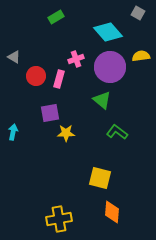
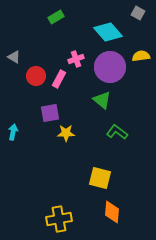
pink rectangle: rotated 12 degrees clockwise
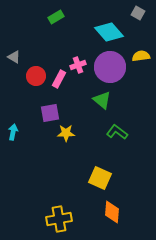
cyan diamond: moved 1 px right
pink cross: moved 2 px right, 6 px down
yellow square: rotated 10 degrees clockwise
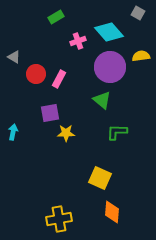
pink cross: moved 24 px up
red circle: moved 2 px up
green L-shape: rotated 35 degrees counterclockwise
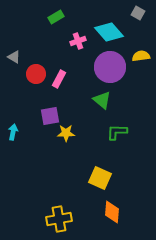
purple square: moved 3 px down
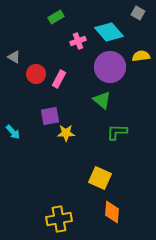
cyan arrow: rotated 126 degrees clockwise
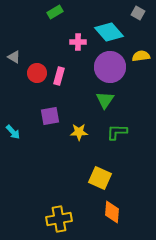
green rectangle: moved 1 px left, 5 px up
pink cross: moved 1 px down; rotated 21 degrees clockwise
red circle: moved 1 px right, 1 px up
pink rectangle: moved 3 px up; rotated 12 degrees counterclockwise
green triangle: moved 3 px right; rotated 24 degrees clockwise
yellow star: moved 13 px right, 1 px up
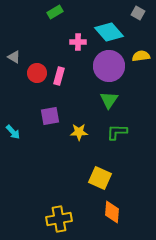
purple circle: moved 1 px left, 1 px up
green triangle: moved 4 px right
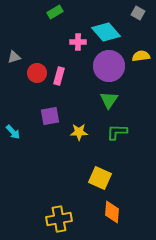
cyan diamond: moved 3 px left
gray triangle: rotated 48 degrees counterclockwise
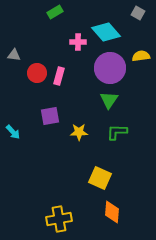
gray triangle: moved 2 px up; rotated 24 degrees clockwise
purple circle: moved 1 px right, 2 px down
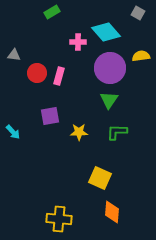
green rectangle: moved 3 px left
yellow cross: rotated 15 degrees clockwise
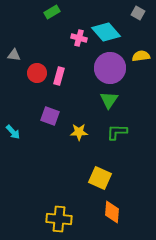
pink cross: moved 1 px right, 4 px up; rotated 14 degrees clockwise
purple square: rotated 30 degrees clockwise
